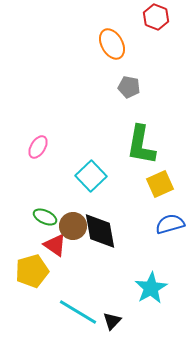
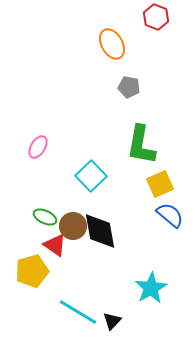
blue semicircle: moved 9 px up; rotated 56 degrees clockwise
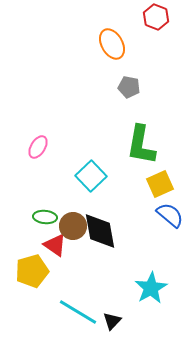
green ellipse: rotated 20 degrees counterclockwise
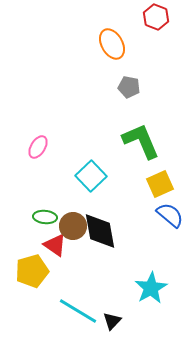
green L-shape: moved 4 px up; rotated 147 degrees clockwise
cyan line: moved 1 px up
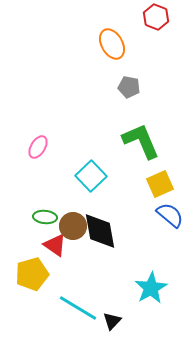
yellow pentagon: moved 3 px down
cyan line: moved 3 px up
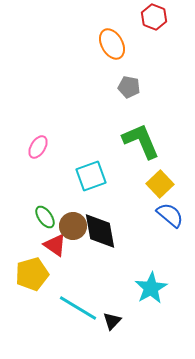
red hexagon: moved 2 px left
cyan square: rotated 24 degrees clockwise
yellow square: rotated 20 degrees counterclockwise
green ellipse: rotated 50 degrees clockwise
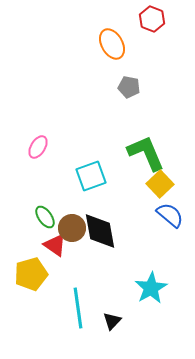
red hexagon: moved 2 px left, 2 px down
green L-shape: moved 5 px right, 12 px down
brown circle: moved 1 px left, 2 px down
yellow pentagon: moved 1 px left
cyan line: rotated 51 degrees clockwise
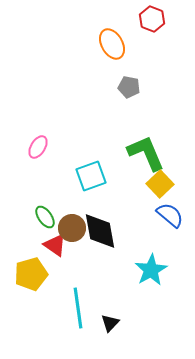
cyan star: moved 18 px up
black triangle: moved 2 px left, 2 px down
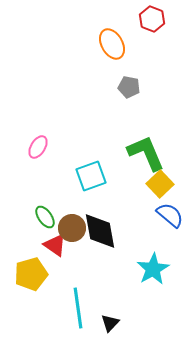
cyan star: moved 2 px right, 1 px up
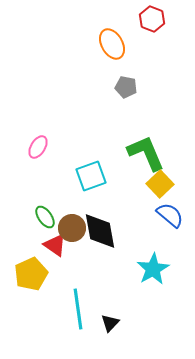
gray pentagon: moved 3 px left
yellow pentagon: rotated 8 degrees counterclockwise
cyan line: moved 1 px down
